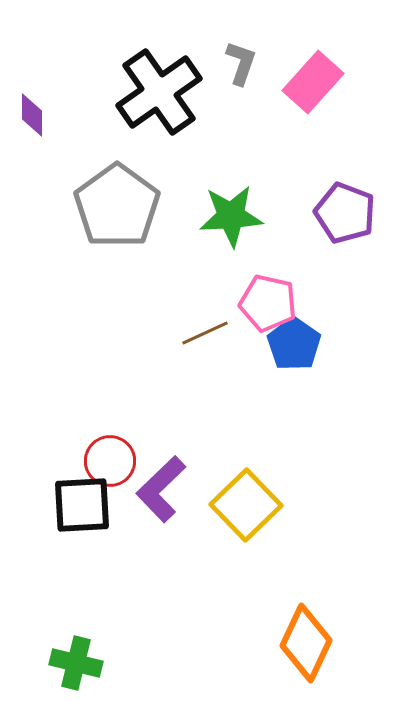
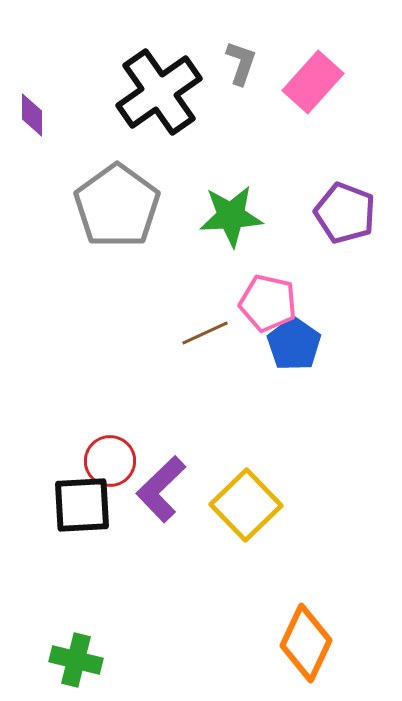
green cross: moved 3 px up
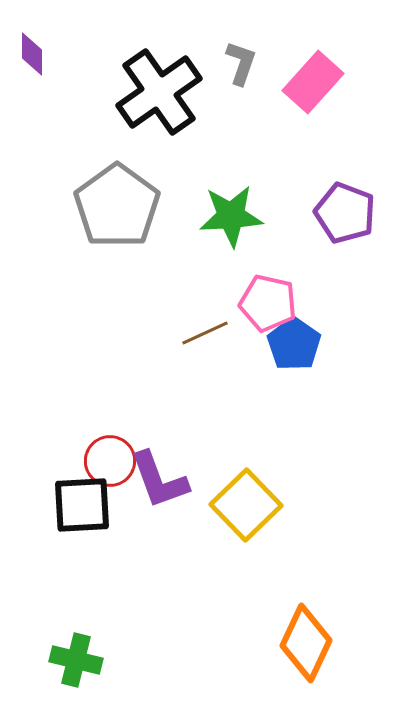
purple diamond: moved 61 px up
purple L-shape: moved 2 px left, 9 px up; rotated 66 degrees counterclockwise
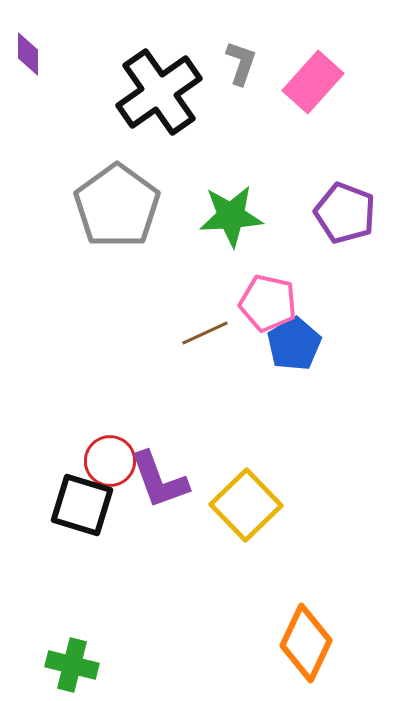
purple diamond: moved 4 px left
blue pentagon: rotated 6 degrees clockwise
black square: rotated 20 degrees clockwise
green cross: moved 4 px left, 5 px down
